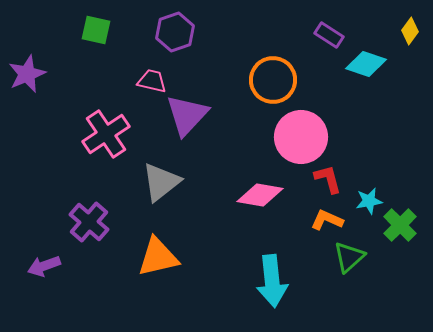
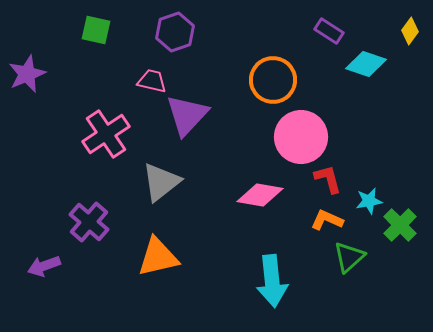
purple rectangle: moved 4 px up
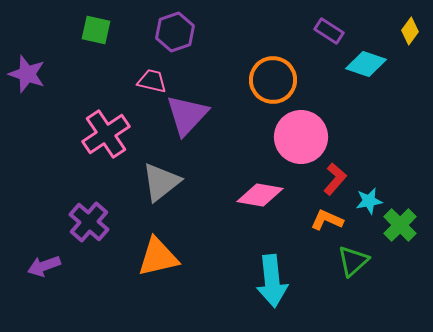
purple star: rotated 30 degrees counterclockwise
red L-shape: moved 7 px right; rotated 56 degrees clockwise
green triangle: moved 4 px right, 4 px down
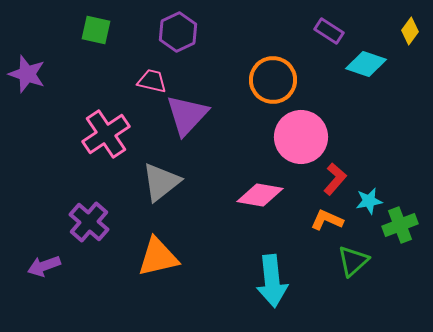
purple hexagon: moved 3 px right; rotated 6 degrees counterclockwise
green cross: rotated 24 degrees clockwise
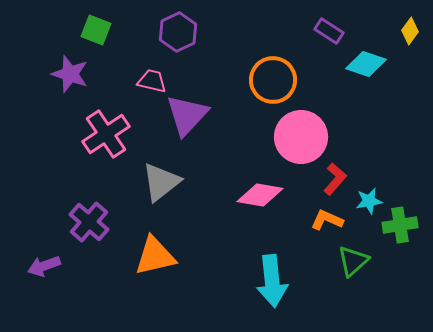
green square: rotated 8 degrees clockwise
purple star: moved 43 px right
green cross: rotated 12 degrees clockwise
orange triangle: moved 3 px left, 1 px up
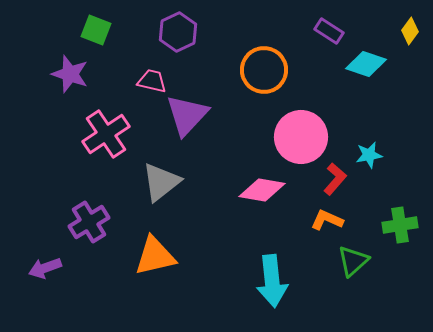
orange circle: moved 9 px left, 10 px up
pink diamond: moved 2 px right, 5 px up
cyan star: moved 46 px up
purple cross: rotated 18 degrees clockwise
purple arrow: moved 1 px right, 2 px down
